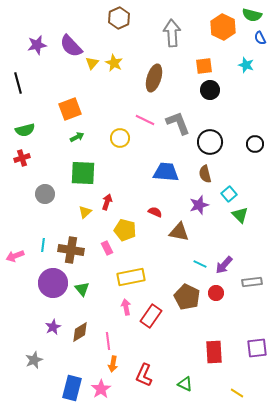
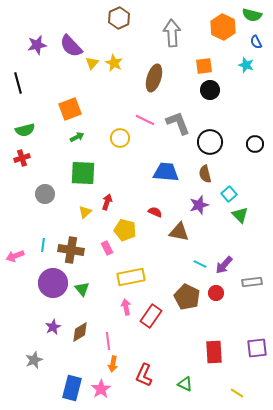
blue semicircle at (260, 38): moved 4 px left, 4 px down
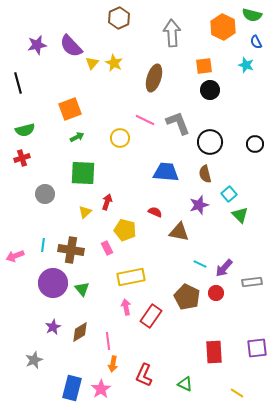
purple arrow at (224, 265): moved 3 px down
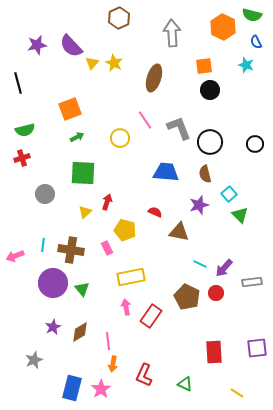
pink line at (145, 120): rotated 30 degrees clockwise
gray L-shape at (178, 123): moved 1 px right, 5 px down
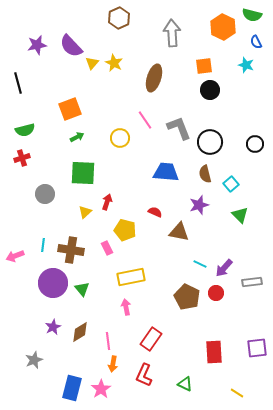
cyan square at (229, 194): moved 2 px right, 10 px up
red rectangle at (151, 316): moved 23 px down
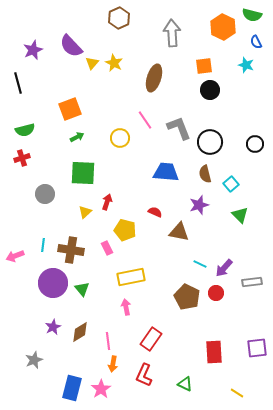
purple star at (37, 45): moved 4 px left, 5 px down; rotated 12 degrees counterclockwise
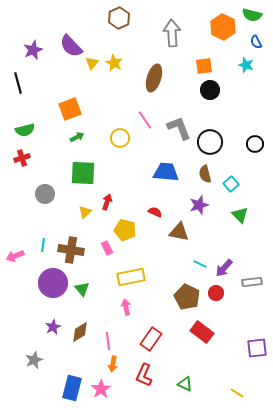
red rectangle at (214, 352): moved 12 px left, 20 px up; rotated 50 degrees counterclockwise
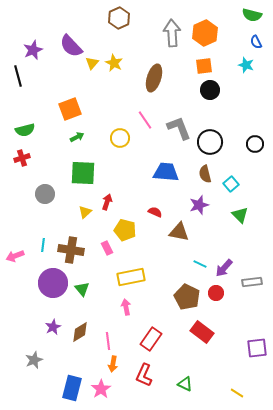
orange hexagon at (223, 27): moved 18 px left, 6 px down; rotated 10 degrees clockwise
black line at (18, 83): moved 7 px up
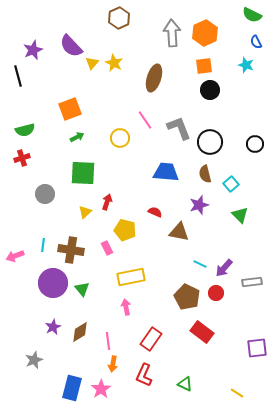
green semicircle at (252, 15): rotated 12 degrees clockwise
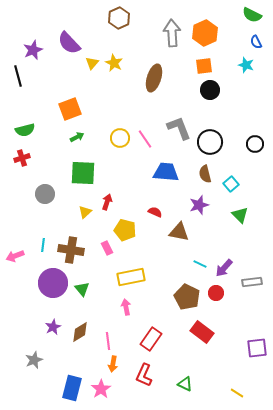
purple semicircle at (71, 46): moved 2 px left, 3 px up
pink line at (145, 120): moved 19 px down
